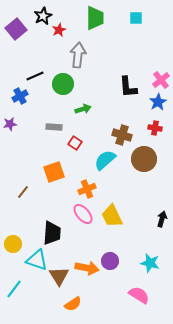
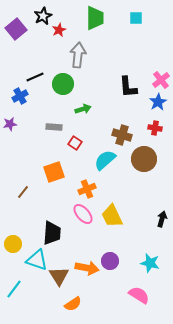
black line: moved 1 px down
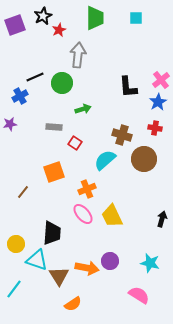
purple square: moved 1 px left, 4 px up; rotated 20 degrees clockwise
green circle: moved 1 px left, 1 px up
yellow circle: moved 3 px right
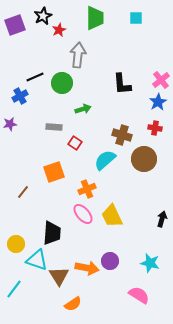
black L-shape: moved 6 px left, 3 px up
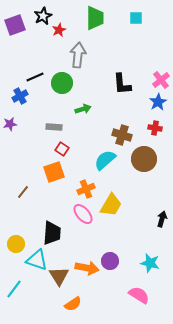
red square: moved 13 px left, 6 px down
orange cross: moved 1 px left
yellow trapezoid: moved 1 px left, 11 px up; rotated 125 degrees counterclockwise
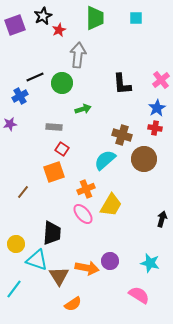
blue star: moved 1 px left, 6 px down
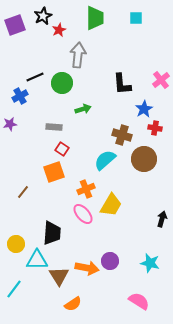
blue star: moved 13 px left, 1 px down
cyan triangle: rotated 20 degrees counterclockwise
pink semicircle: moved 6 px down
